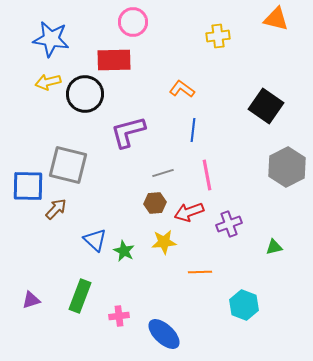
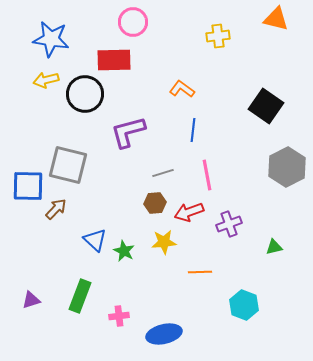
yellow arrow: moved 2 px left, 2 px up
blue ellipse: rotated 56 degrees counterclockwise
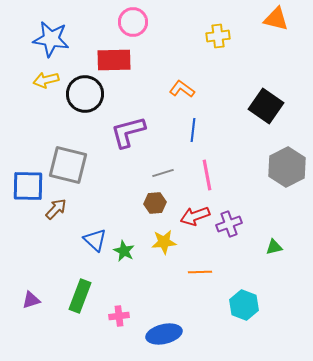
red arrow: moved 6 px right, 4 px down
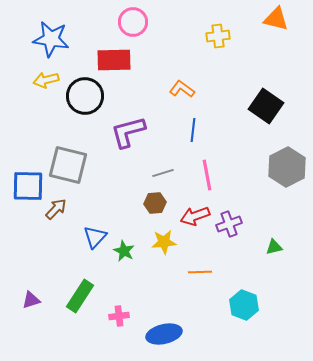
black circle: moved 2 px down
blue triangle: moved 3 px up; rotated 30 degrees clockwise
green rectangle: rotated 12 degrees clockwise
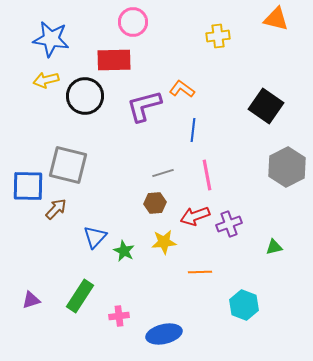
purple L-shape: moved 16 px right, 26 px up
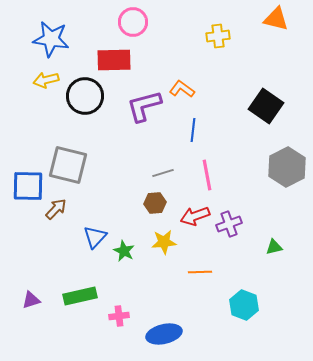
green rectangle: rotated 44 degrees clockwise
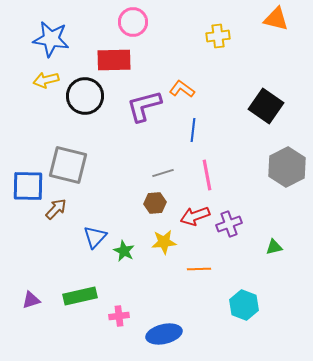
orange line: moved 1 px left, 3 px up
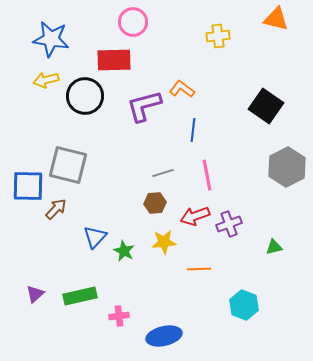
purple triangle: moved 4 px right, 6 px up; rotated 24 degrees counterclockwise
blue ellipse: moved 2 px down
